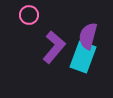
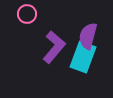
pink circle: moved 2 px left, 1 px up
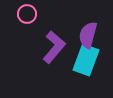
purple semicircle: moved 1 px up
cyan rectangle: moved 3 px right, 3 px down
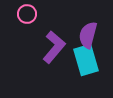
cyan rectangle: rotated 36 degrees counterclockwise
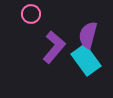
pink circle: moved 4 px right
cyan rectangle: rotated 20 degrees counterclockwise
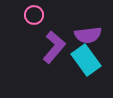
pink circle: moved 3 px right, 1 px down
purple semicircle: rotated 112 degrees counterclockwise
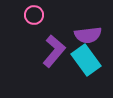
purple L-shape: moved 4 px down
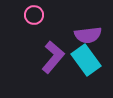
purple L-shape: moved 1 px left, 6 px down
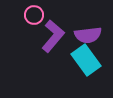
purple L-shape: moved 21 px up
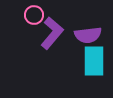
purple L-shape: moved 1 px left, 3 px up
cyan rectangle: moved 8 px right, 1 px down; rotated 36 degrees clockwise
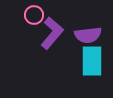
cyan rectangle: moved 2 px left
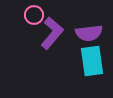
purple semicircle: moved 1 px right, 2 px up
cyan rectangle: rotated 8 degrees counterclockwise
